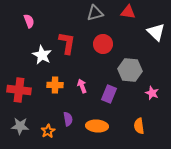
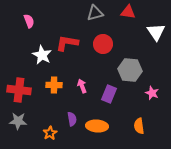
white triangle: rotated 12 degrees clockwise
red L-shape: rotated 90 degrees counterclockwise
orange cross: moved 1 px left
purple semicircle: moved 4 px right
gray star: moved 2 px left, 5 px up
orange star: moved 2 px right, 2 px down
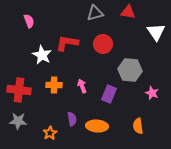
orange semicircle: moved 1 px left
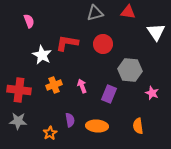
orange cross: rotated 21 degrees counterclockwise
purple semicircle: moved 2 px left, 1 px down
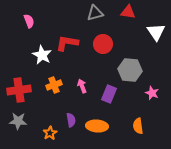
red cross: rotated 15 degrees counterclockwise
purple semicircle: moved 1 px right
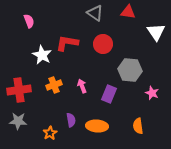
gray triangle: rotated 48 degrees clockwise
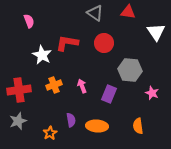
red circle: moved 1 px right, 1 px up
gray star: rotated 24 degrees counterclockwise
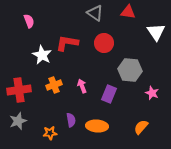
orange semicircle: moved 3 px right, 1 px down; rotated 49 degrees clockwise
orange star: rotated 24 degrees clockwise
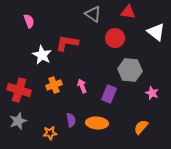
gray triangle: moved 2 px left, 1 px down
white triangle: rotated 18 degrees counterclockwise
red circle: moved 11 px right, 5 px up
red cross: rotated 25 degrees clockwise
orange ellipse: moved 3 px up
